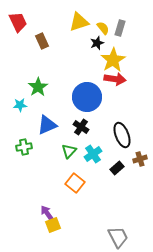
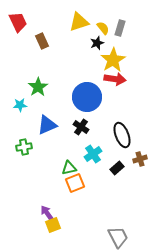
green triangle: moved 17 px down; rotated 35 degrees clockwise
orange square: rotated 30 degrees clockwise
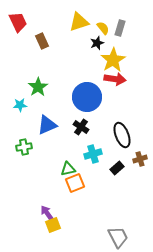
cyan cross: rotated 18 degrees clockwise
green triangle: moved 1 px left, 1 px down
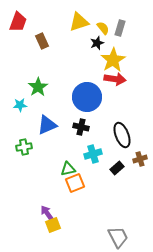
red trapezoid: rotated 45 degrees clockwise
black cross: rotated 21 degrees counterclockwise
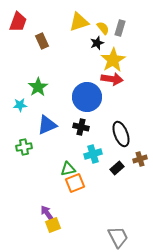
red arrow: moved 3 px left
black ellipse: moved 1 px left, 1 px up
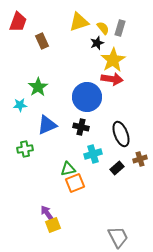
green cross: moved 1 px right, 2 px down
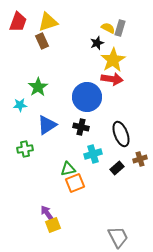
yellow triangle: moved 31 px left
yellow semicircle: moved 5 px right; rotated 24 degrees counterclockwise
blue triangle: rotated 10 degrees counterclockwise
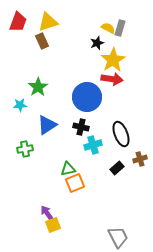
cyan cross: moved 9 px up
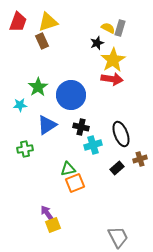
blue circle: moved 16 px left, 2 px up
